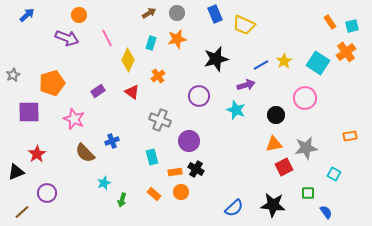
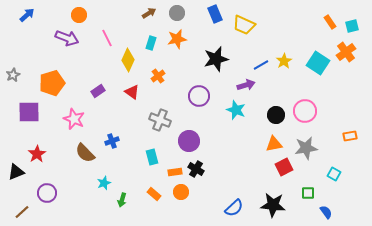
pink circle at (305, 98): moved 13 px down
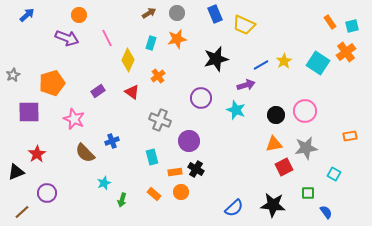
purple circle at (199, 96): moved 2 px right, 2 px down
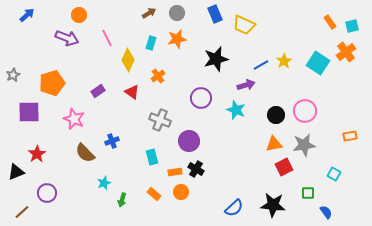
gray star at (306, 148): moved 2 px left, 3 px up
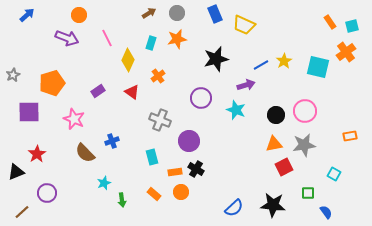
cyan square at (318, 63): moved 4 px down; rotated 20 degrees counterclockwise
green arrow at (122, 200): rotated 24 degrees counterclockwise
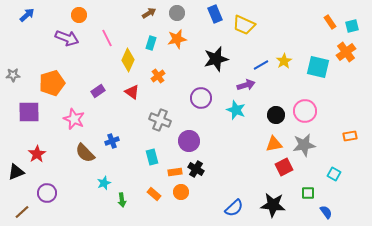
gray star at (13, 75): rotated 24 degrees clockwise
